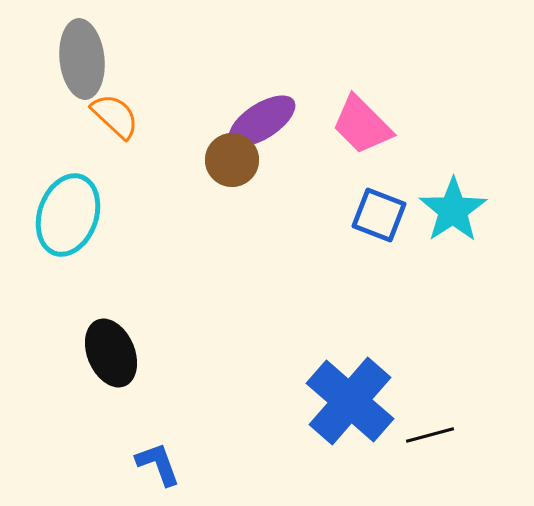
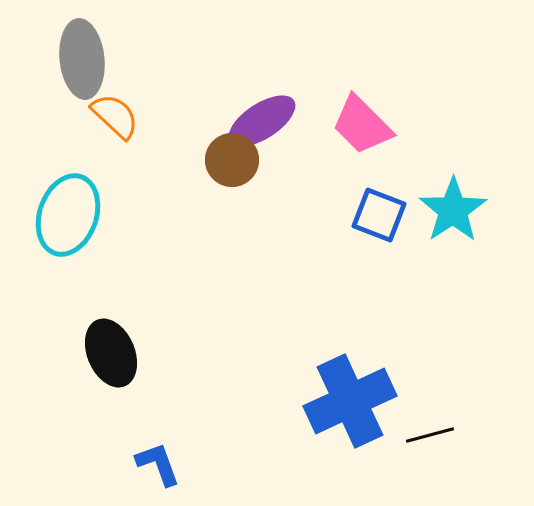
blue cross: rotated 24 degrees clockwise
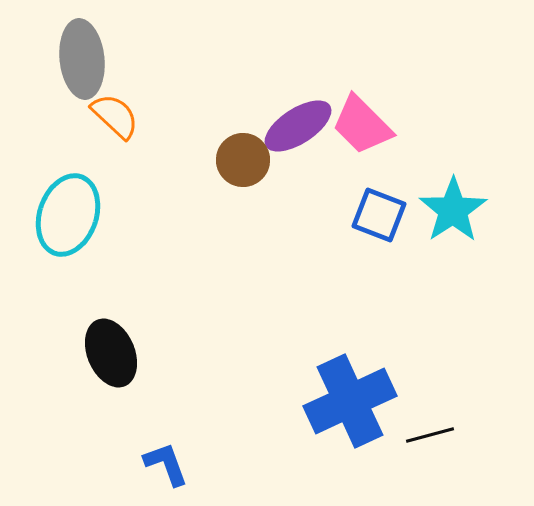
purple ellipse: moved 36 px right, 5 px down
brown circle: moved 11 px right
blue L-shape: moved 8 px right
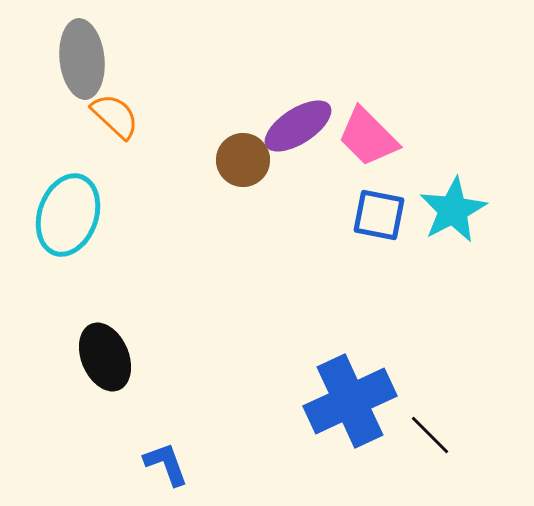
pink trapezoid: moved 6 px right, 12 px down
cyan star: rotated 6 degrees clockwise
blue square: rotated 10 degrees counterclockwise
black ellipse: moved 6 px left, 4 px down
black line: rotated 60 degrees clockwise
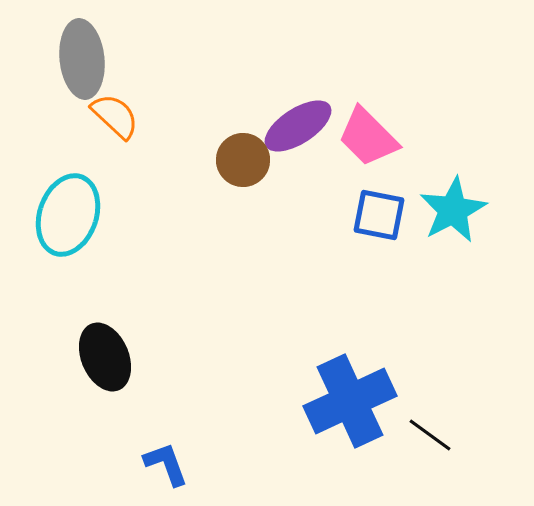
black line: rotated 9 degrees counterclockwise
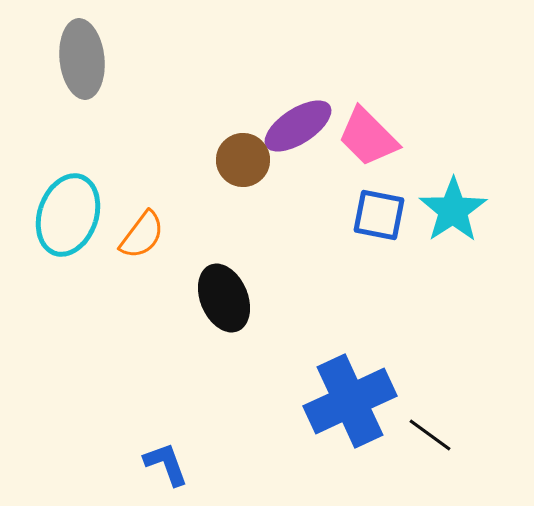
orange semicircle: moved 27 px right, 119 px down; rotated 84 degrees clockwise
cyan star: rotated 6 degrees counterclockwise
black ellipse: moved 119 px right, 59 px up
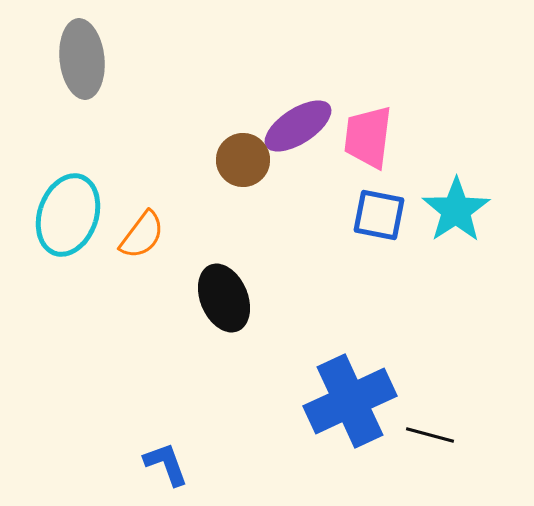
pink trapezoid: rotated 52 degrees clockwise
cyan star: moved 3 px right
black line: rotated 21 degrees counterclockwise
